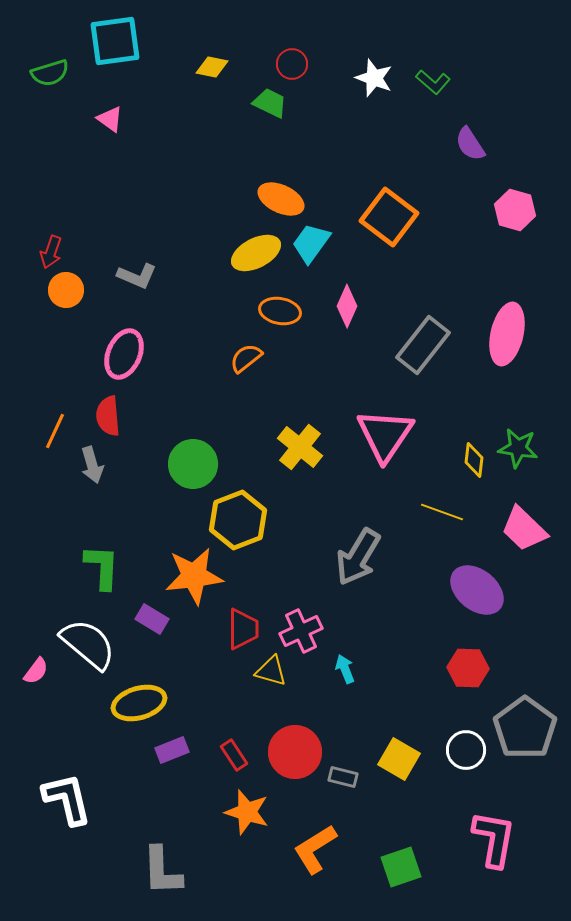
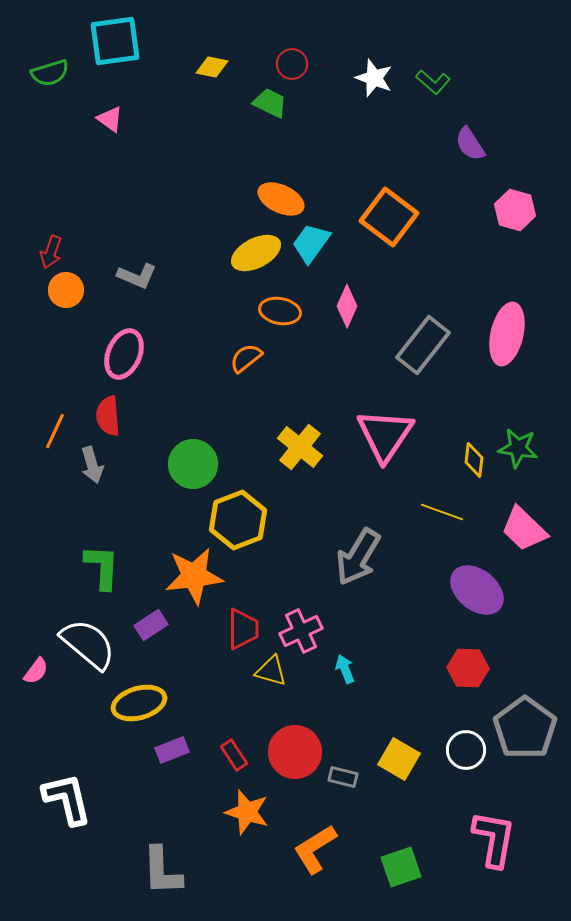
purple rectangle at (152, 619): moved 1 px left, 6 px down; rotated 64 degrees counterclockwise
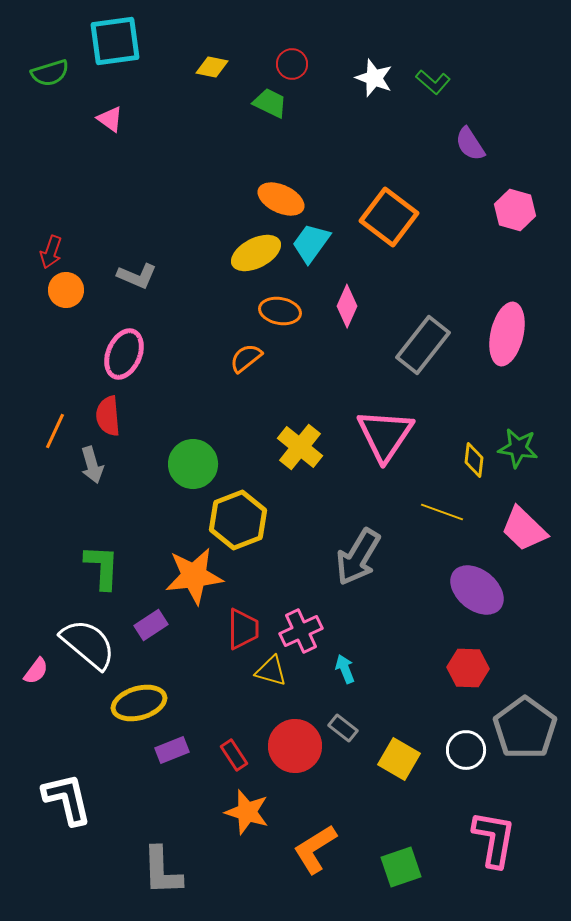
red circle at (295, 752): moved 6 px up
gray rectangle at (343, 777): moved 49 px up; rotated 24 degrees clockwise
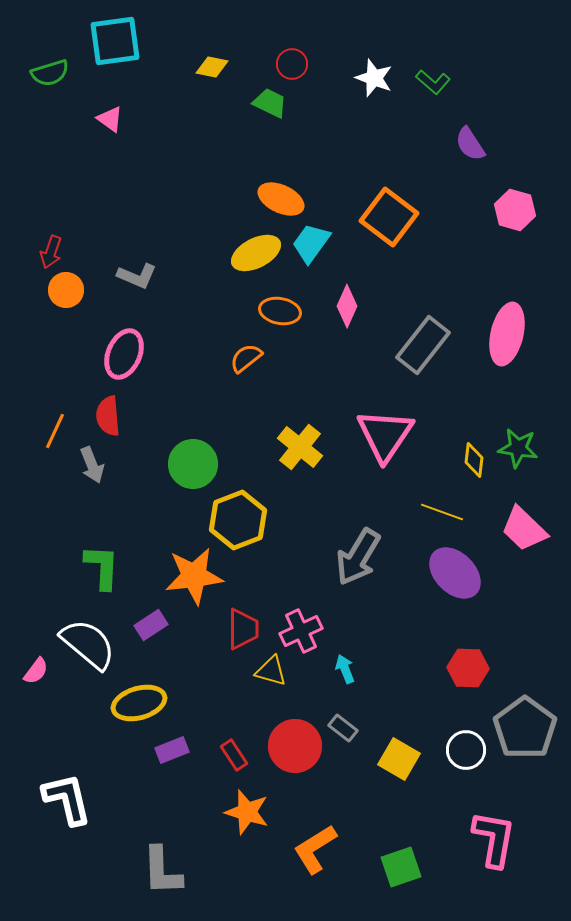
gray arrow at (92, 465): rotated 6 degrees counterclockwise
purple ellipse at (477, 590): moved 22 px left, 17 px up; rotated 6 degrees clockwise
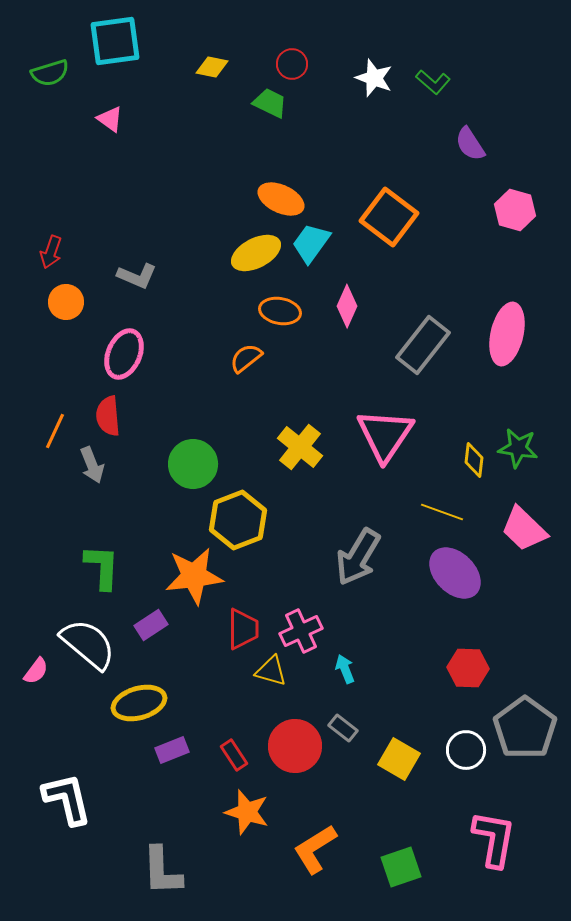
orange circle at (66, 290): moved 12 px down
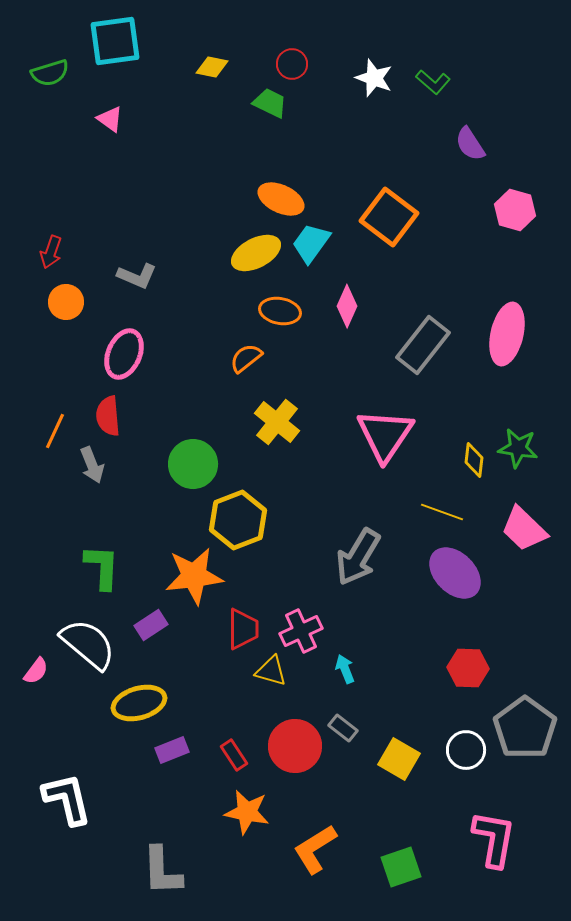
yellow cross at (300, 447): moved 23 px left, 25 px up
orange star at (247, 812): rotated 6 degrees counterclockwise
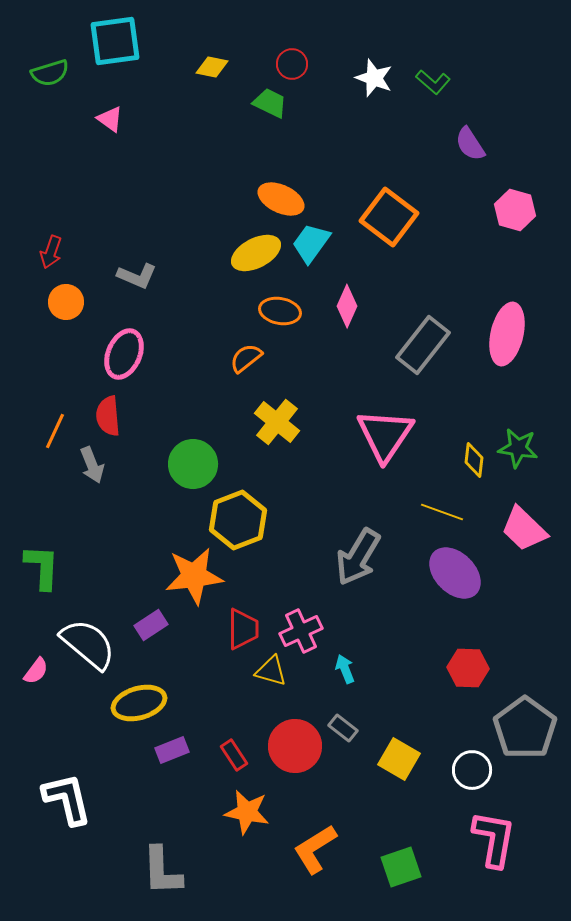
green L-shape at (102, 567): moved 60 px left
white circle at (466, 750): moved 6 px right, 20 px down
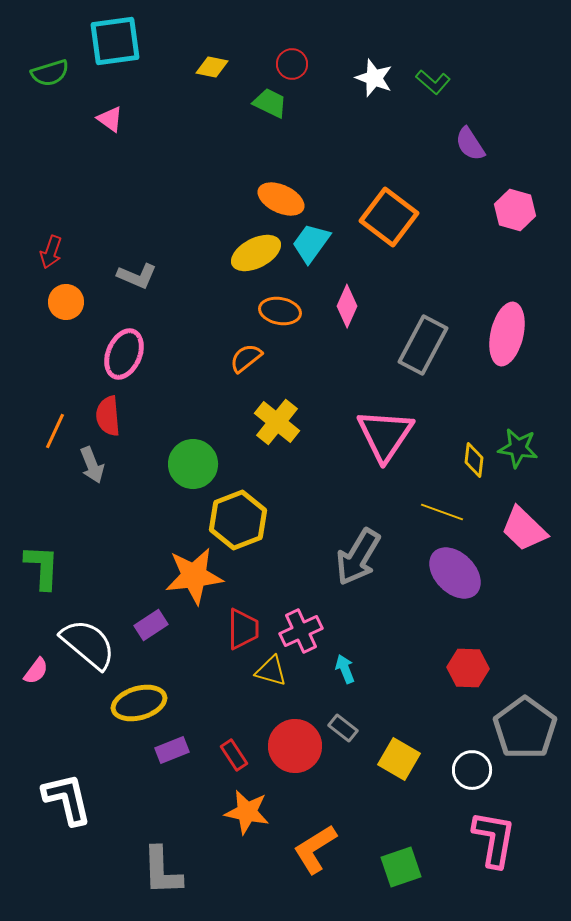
gray rectangle at (423, 345): rotated 10 degrees counterclockwise
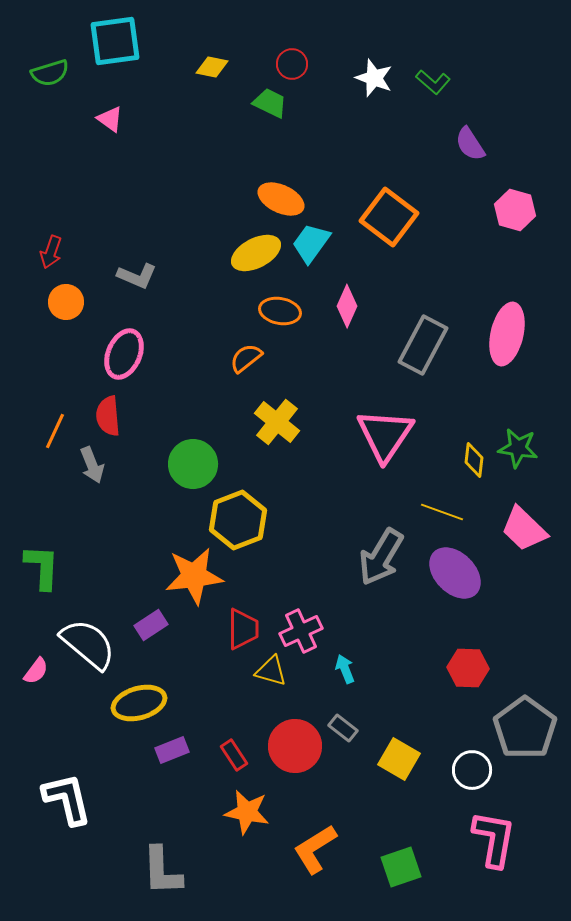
gray arrow at (358, 557): moved 23 px right
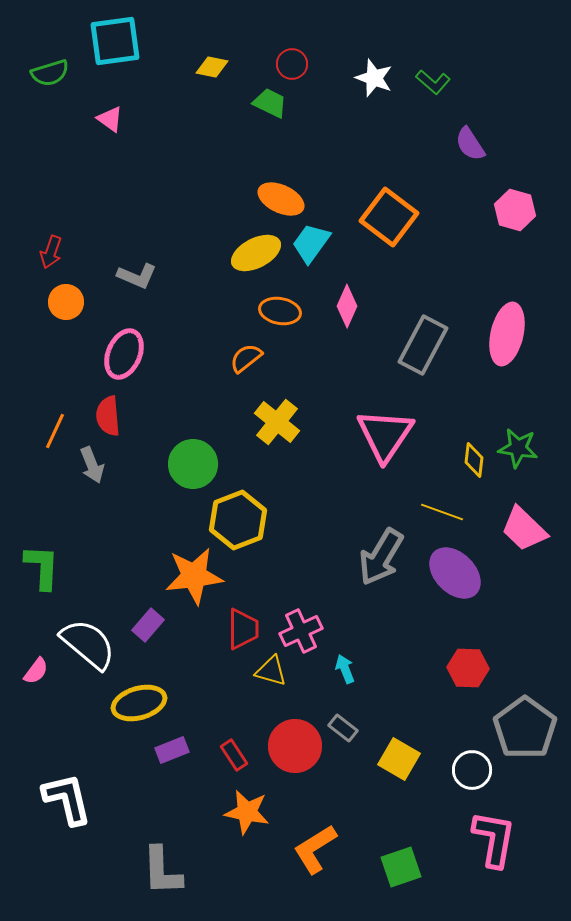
purple rectangle at (151, 625): moved 3 px left; rotated 16 degrees counterclockwise
